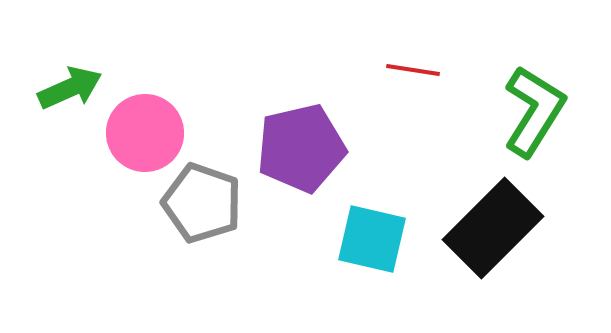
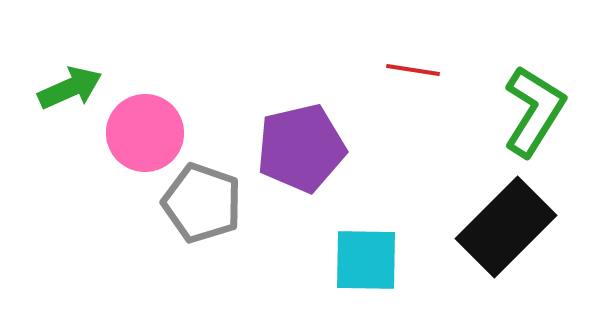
black rectangle: moved 13 px right, 1 px up
cyan square: moved 6 px left, 21 px down; rotated 12 degrees counterclockwise
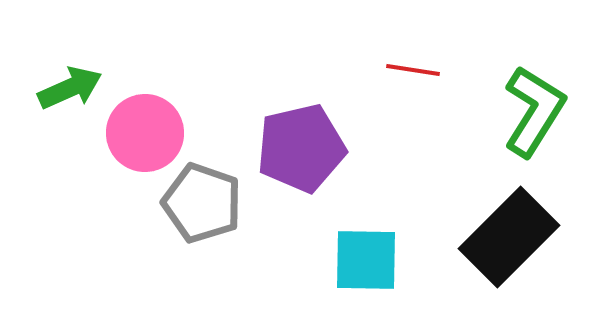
black rectangle: moved 3 px right, 10 px down
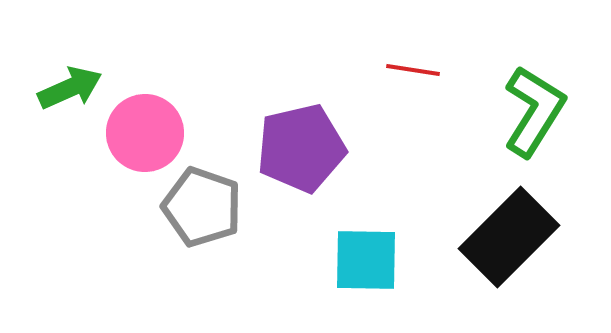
gray pentagon: moved 4 px down
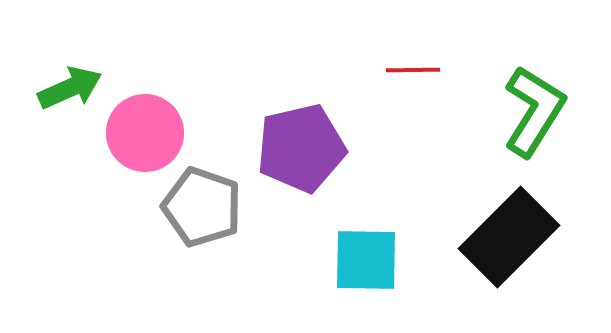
red line: rotated 10 degrees counterclockwise
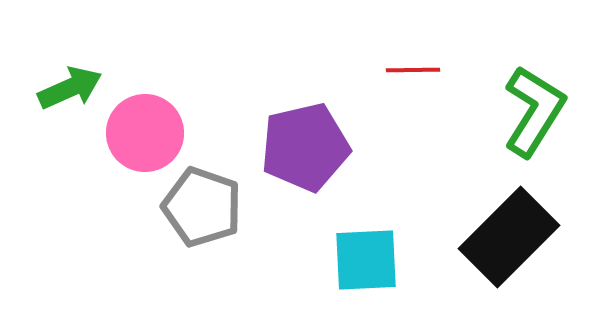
purple pentagon: moved 4 px right, 1 px up
cyan square: rotated 4 degrees counterclockwise
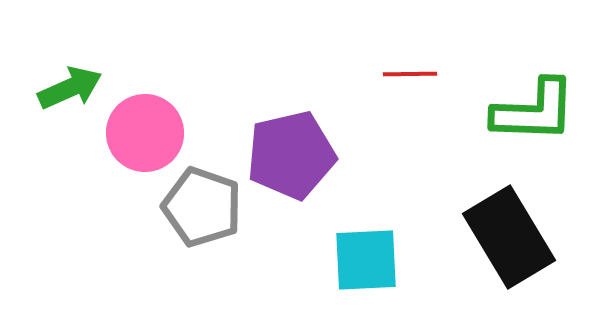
red line: moved 3 px left, 4 px down
green L-shape: rotated 60 degrees clockwise
purple pentagon: moved 14 px left, 8 px down
black rectangle: rotated 76 degrees counterclockwise
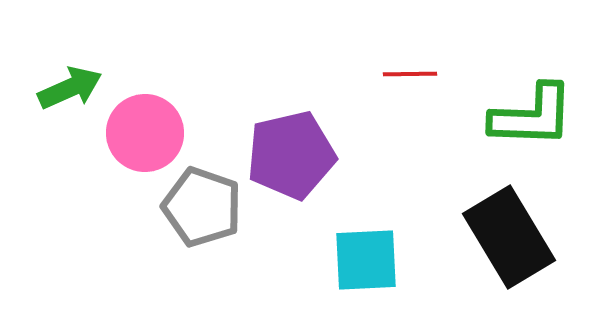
green L-shape: moved 2 px left, 5 px down
